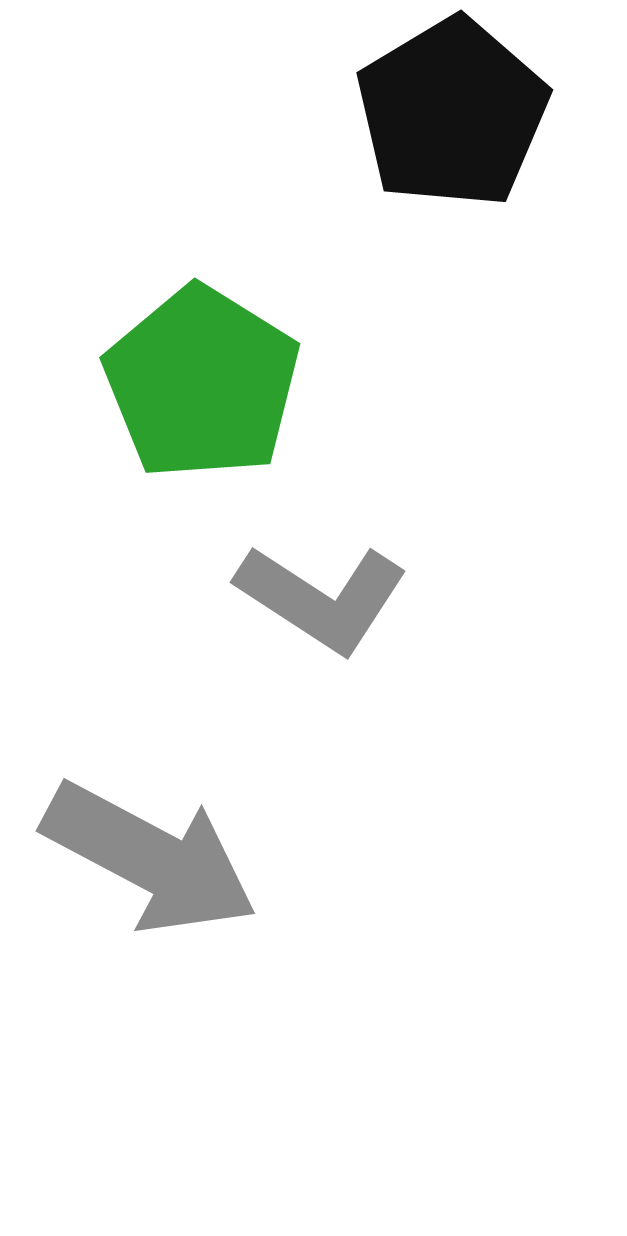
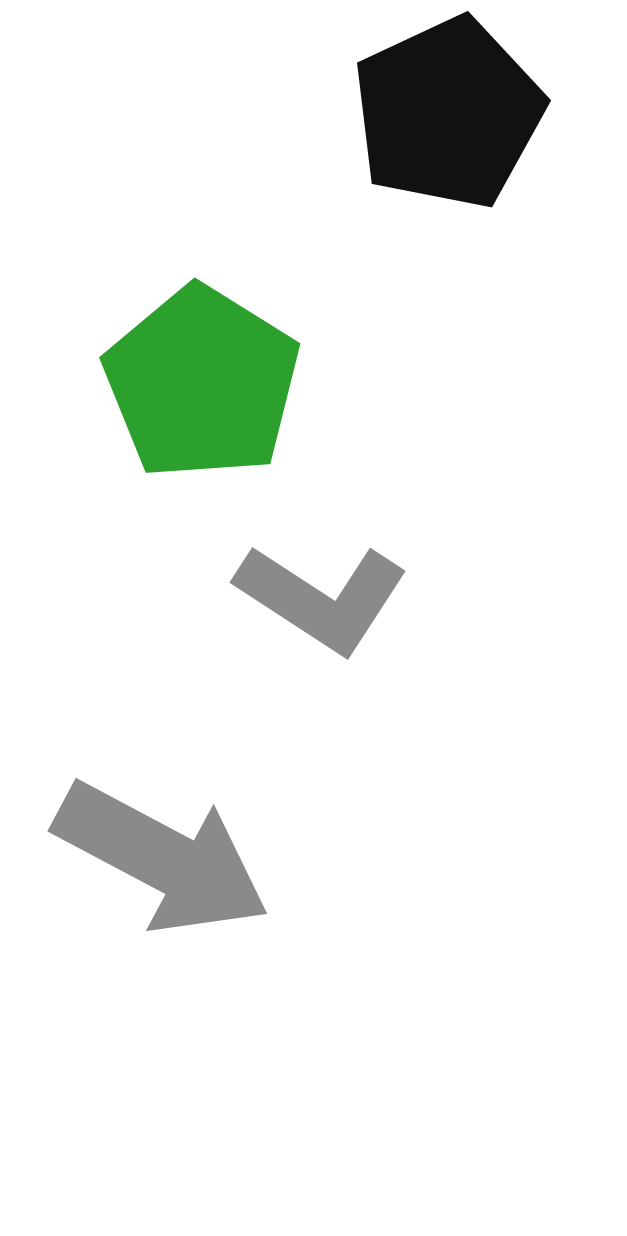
black pentagon: moved 4 px left; rotated 6 degrees clockwise
gray arrow: moved 12 px right
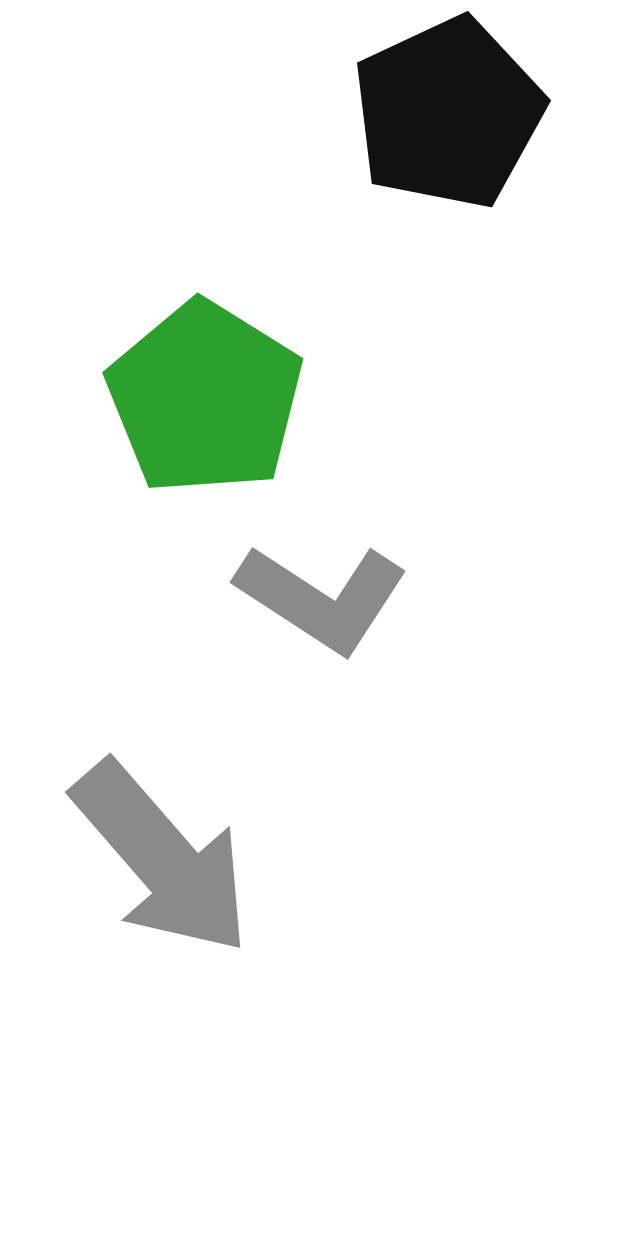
green pentagon: moved 3 px right, 15 px down
gray arrow: rotated 21 degrees clockwise
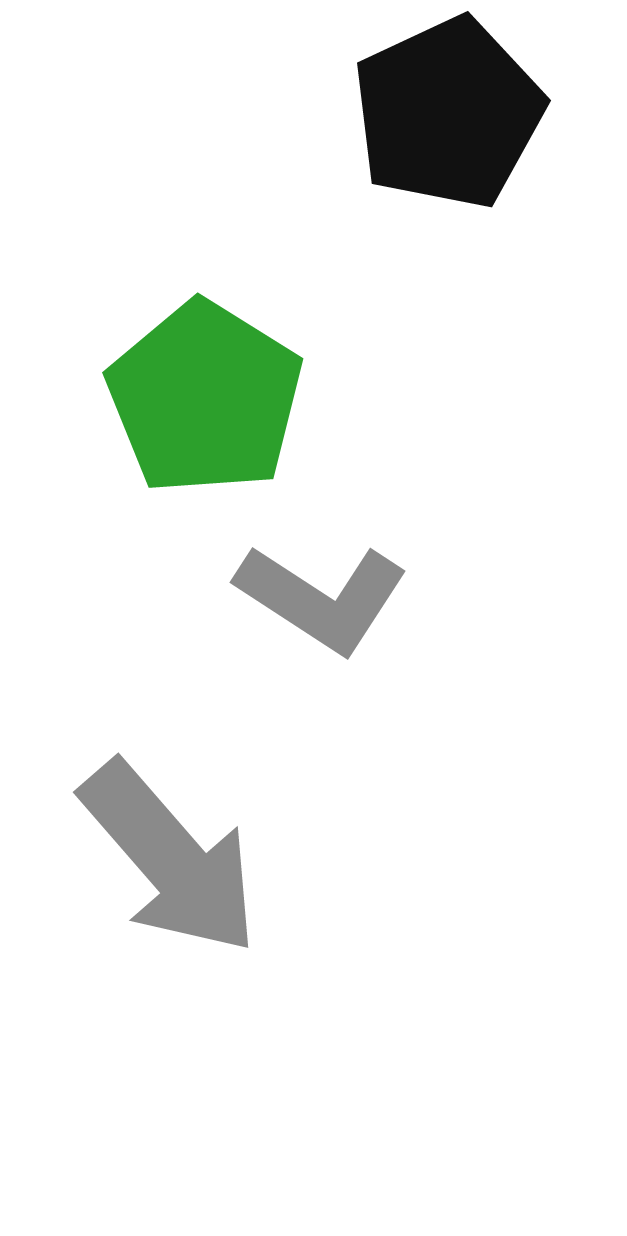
gray arrow: moved 8 px right
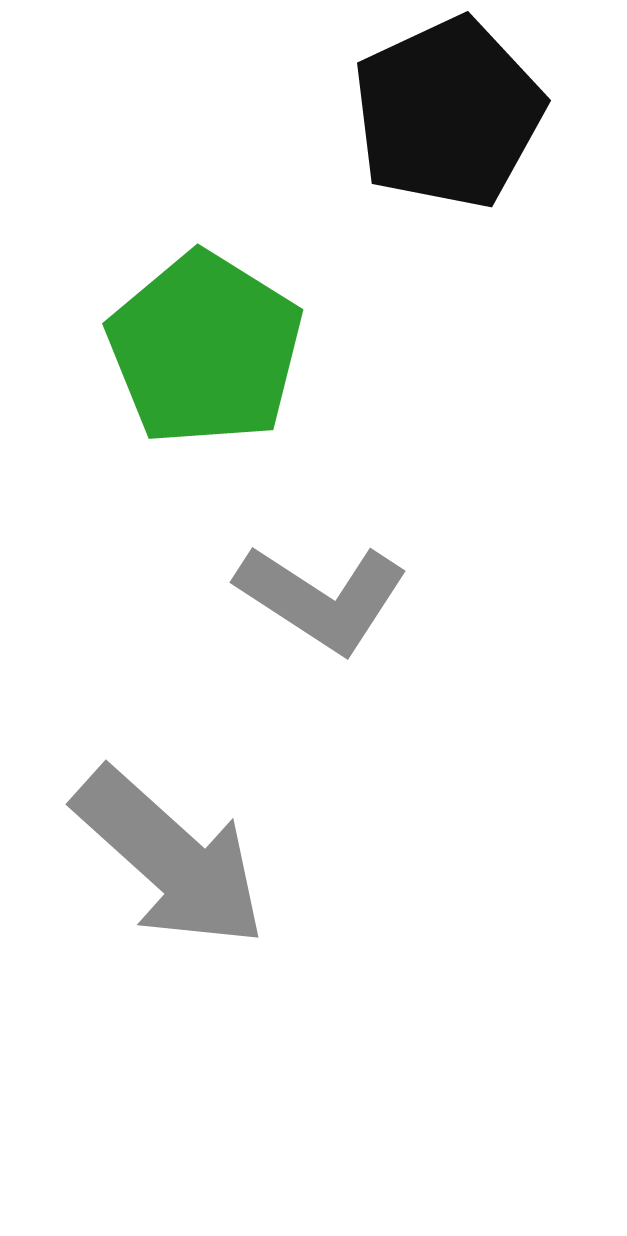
green pentagon: moved 49 px up
gray arrow: rotated 7 degrees counterclockwise
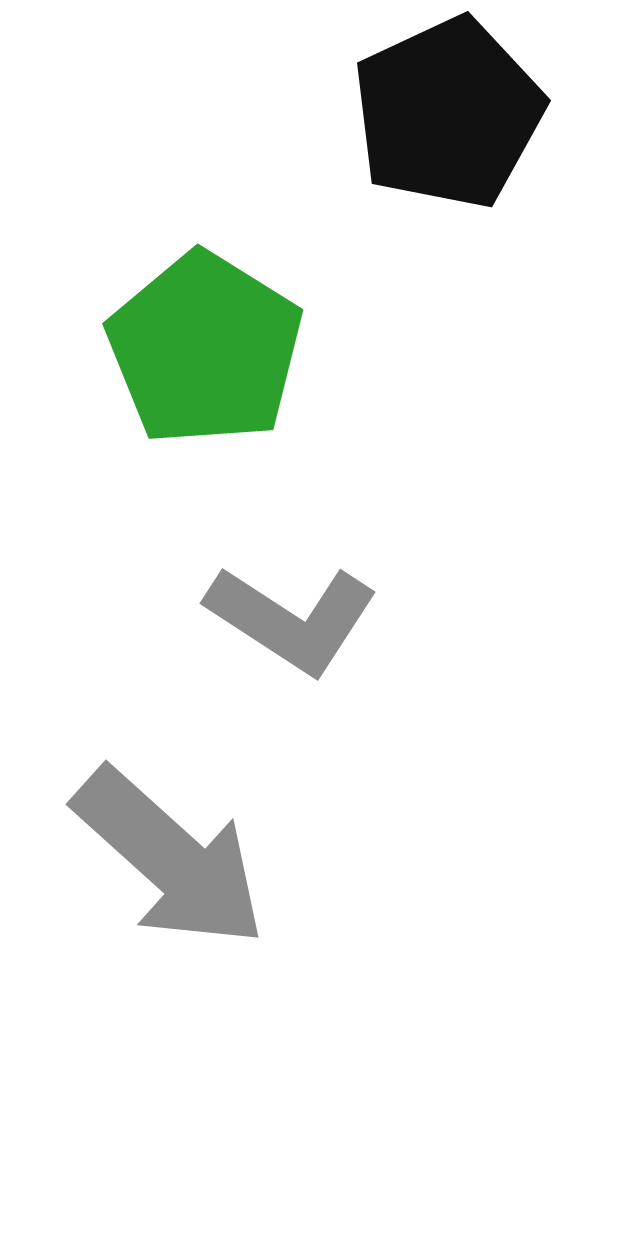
gray L-shape: moved 30 px left, 21 px down
